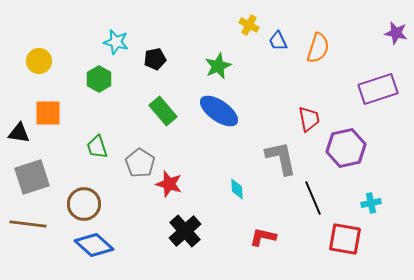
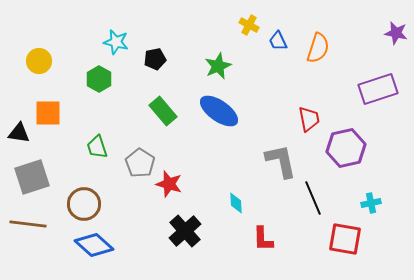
gray L-shape: moved 3 px down
cyan diamond: moved 1 px left, 14 px down
red L-shape: moved 2 px down; rotated 104 degrees counterclockwise
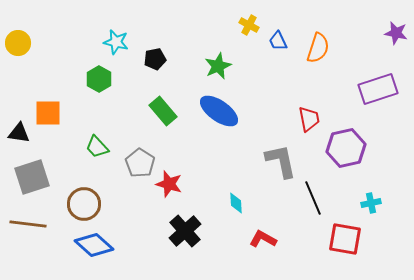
yellow circle: moved 21 px left, 18 px up
green trapezoid: rotated 25 degrees counterclockwise
red L-shape: rotated 120 degrees clockwise
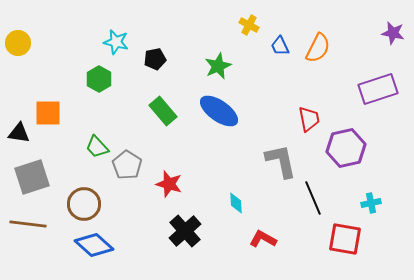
purple star: moved 3 px left
blue trapezoid: moved 2 px right, 5 px down
orange semicircle: rotated 8 degrees clockwise
gray pentagon: moved 13 px left, 2 px down
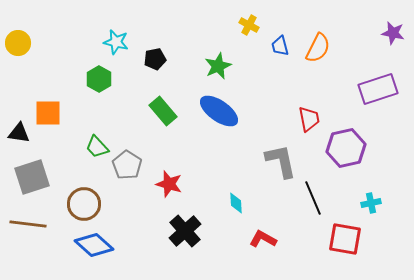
blue trapezoid: rotated 10 degrees clockwise
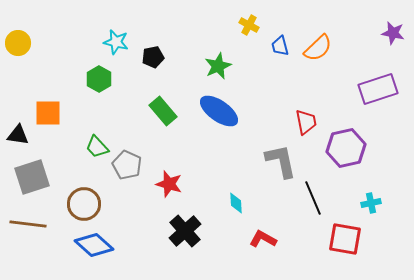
orange semicircle: rotated 20 degrees clockwise
black pentagon: moved 2 px left, 2 px up
red trapezoid: moved 3 px left, 3 px down
black triangle: moved 1 px left, 2 px down
gray pentagon: rotated 8 degrees counterclockwise
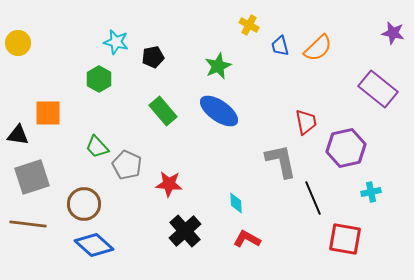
purple rectangle: rotated 57 degrees clockwise
red star: rotated 12 degrees counterclockwise
cyan cross: moved 11 px up
red L-shape: moved 16 px left
